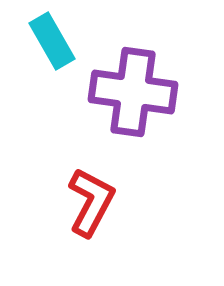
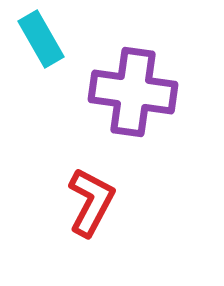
cyan rectangle: moved 11 px left, 2 px up
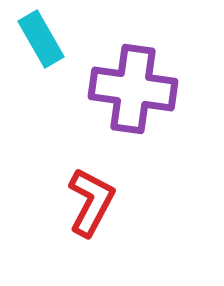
purple cross: moved 3 px up
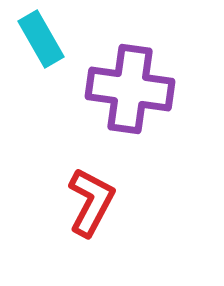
purple cross: moved 3 px left
